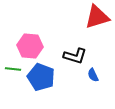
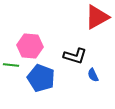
red triangle: rotated 12 degrees counterclockwise
green line: moved 2 px left, 4 px up
blue pentagon: moved 1 px down
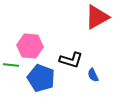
black L-shape: moved 4 px left, 4 px down
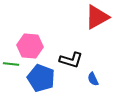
green line: moved 1 px up
blue semicircle: moved 4 px down
